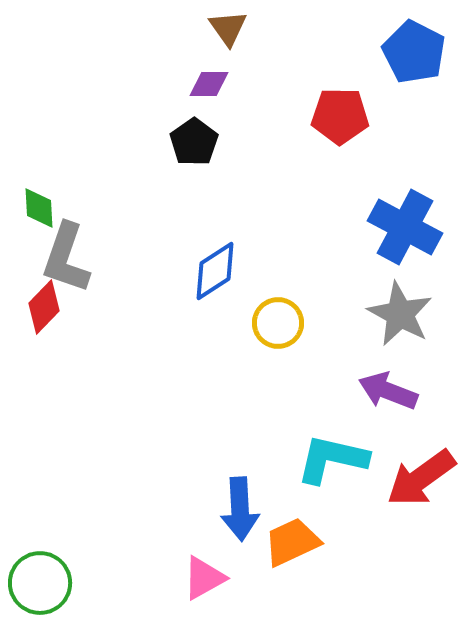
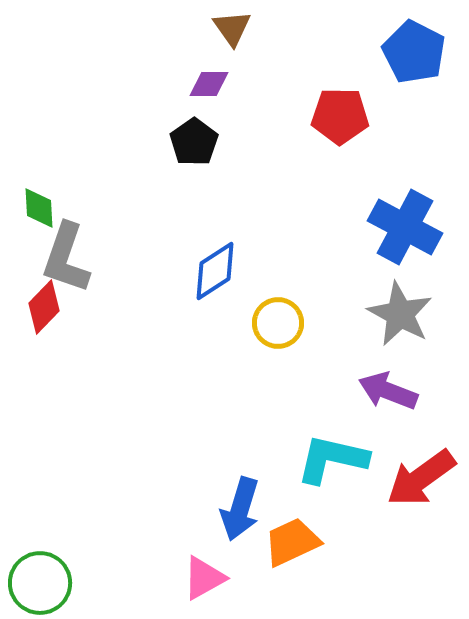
brown triangle: moved 4 px right
blue arrow: rotated 20 degrees clockwise
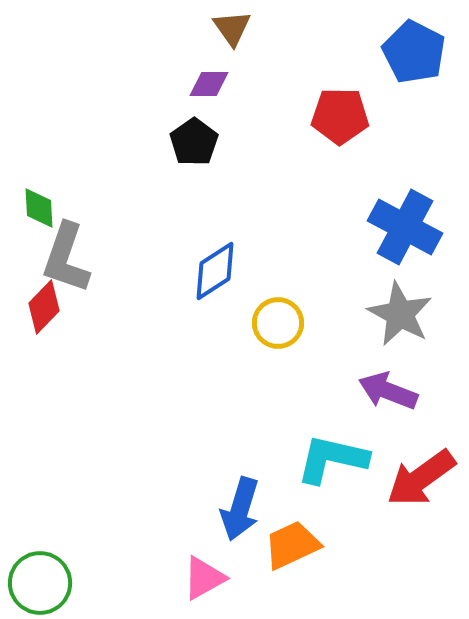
orange trapezoid: moved 3 px down
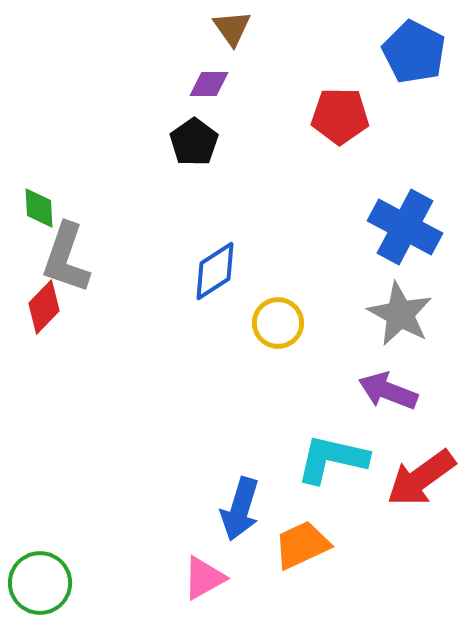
orange trapezoid: moved 10 px right
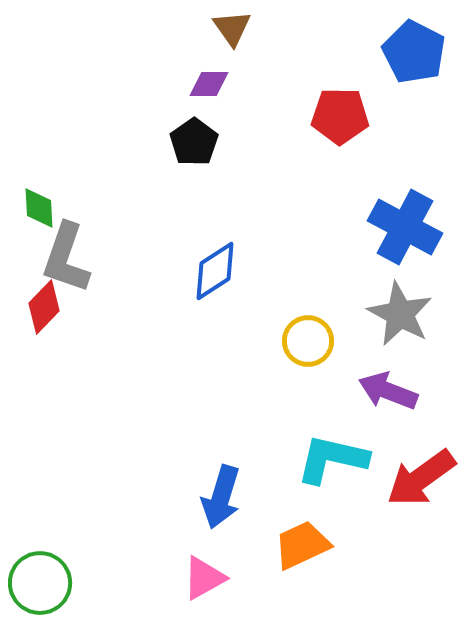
yellow circle: moved 30 px right, 18 px down
blue arrow: moved 19 px left, 12 px up
